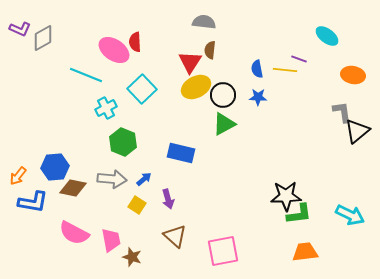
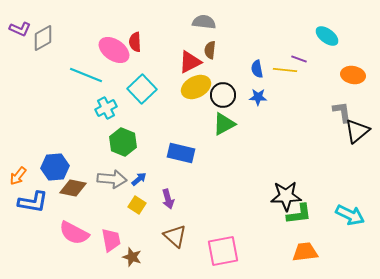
red triangle: rotated 30 degrees clockwise
blue arrow: moved 5 px left
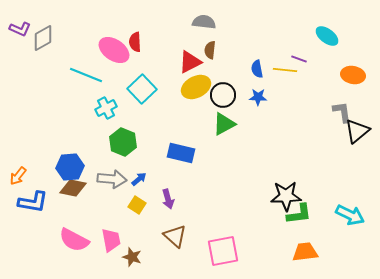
blue hexagon: moved 15 px right
pink semicircle: moved 7 px down
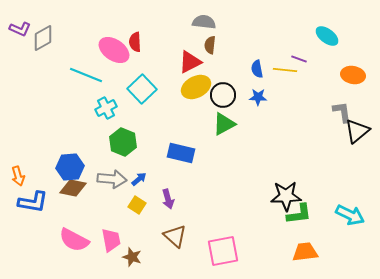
brown semicircle: moved 5 px up
orange arrow: rotated 54 degrees counterclockwise
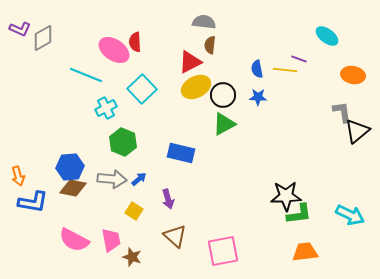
yellow square: moved 3 px left, 6 px down
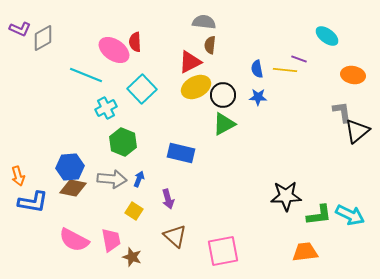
blue arrow: rotated 28 degrees counterclockwise
green L-shape: moved 20 px right, 1 px down
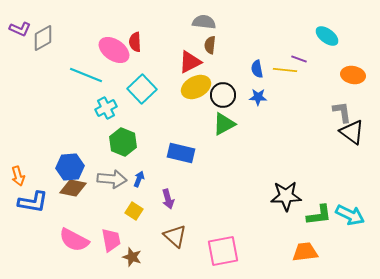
black triangle: moved 5 px left, 1 px down; rotated 44 degrees counterclockwise
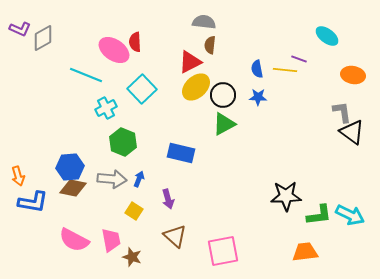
yellow ellipse: rotated 16 degrees counterclockwise
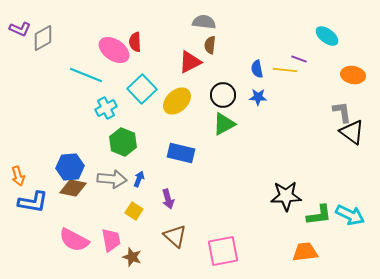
yellow ellipse: moved 19 px left, 14 px down
